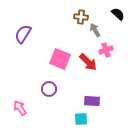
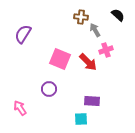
black semicircle: moved 1 px down
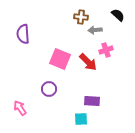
gray arrow: rotated 64 degrees counterclockwise
purple semicircle: rotated 36 degrees counterclockwise
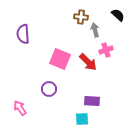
gray arrow: rotated 80 degrees clockwise
cyan square: moved 1 px right
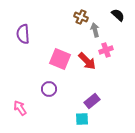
brown cross: rotated 16 degrees clockwise
red arrow: moved 1 px left, 1 px up
purple rectangle: rotated 42 degrees counterclockwise
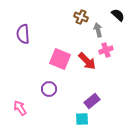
gray arrow: moved 3 px right
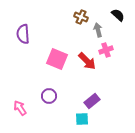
pink square: moved 3 px left
purple circle: moved 7 px down
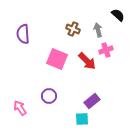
brown cross: moved 8 px left, 12 px down
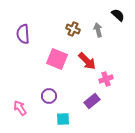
pink cross: moved 29 px down
cyan square: moved 19 px left
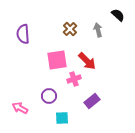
brown cross: moved 3 px left; rotated 24 degrees clockwise
pink square: moved 1 px down; rotated 30 degrees counterclockwise
pink cross: moved 32 px left
pink arrow: rotated 28 degrees counterclockwise
cyan square: moved 1 px left, 1 px up
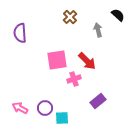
brown cross: moved 12 px up
purple semicircle: moved 3 px left, 1 px up
purple circle: moved 4 px left, 12 px down
purple rectangle: moved 6 px right
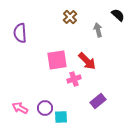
cyan square: moved 1 px left, 1 px up
